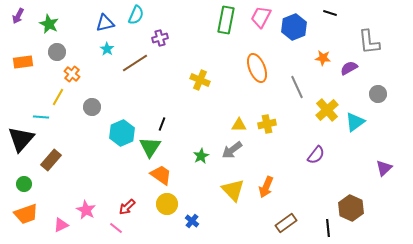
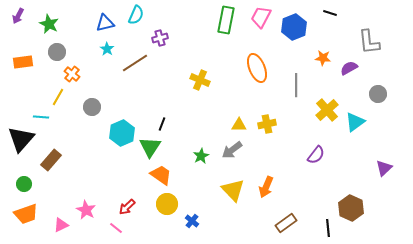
gray line at (297, 87): moved 1 px left, 2 px up; rotated 25 degrees clockwise
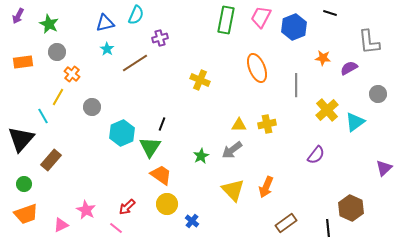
cyan line at (41, 117): moved 2 px right, 1 px up; rotated 56 degrees clockwise
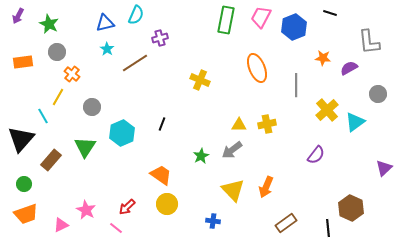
green triangle at (150, 147): moved 65 px left
blue cross at (192, 221): moved 21 px right; rotated 32 degrees counterclockwise
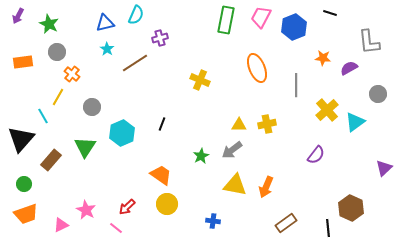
yellow triangle at (233, 190): moved 2 px right, 5 px up; rotated 35 degrees counterclockwise
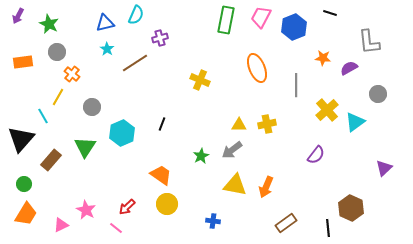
orange trapezoid at (26, 214): rotated 40 degrees counterclockwise
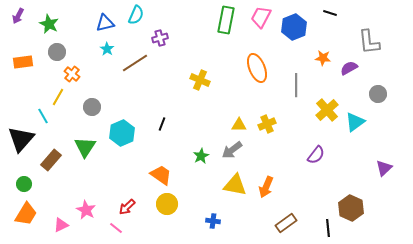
yellow cross at (267, 124): rotated 12 degrees counterclockwise
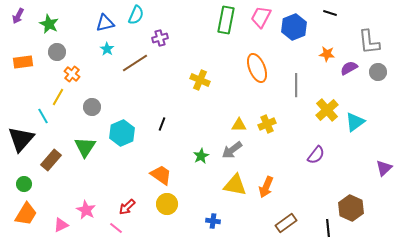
orange star at (323, 58): moved 4 px right, 4 px up
gray circle at (378, 94): moved 22 px up
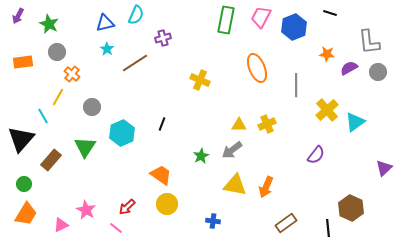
purple cross at (160, 38): moved 3 px right
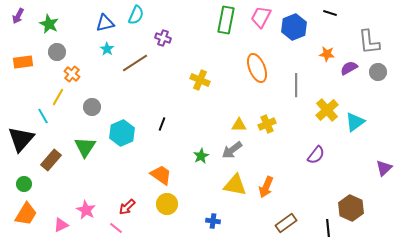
purple cross at (163, 38): rotated 35 degrees clockwise
